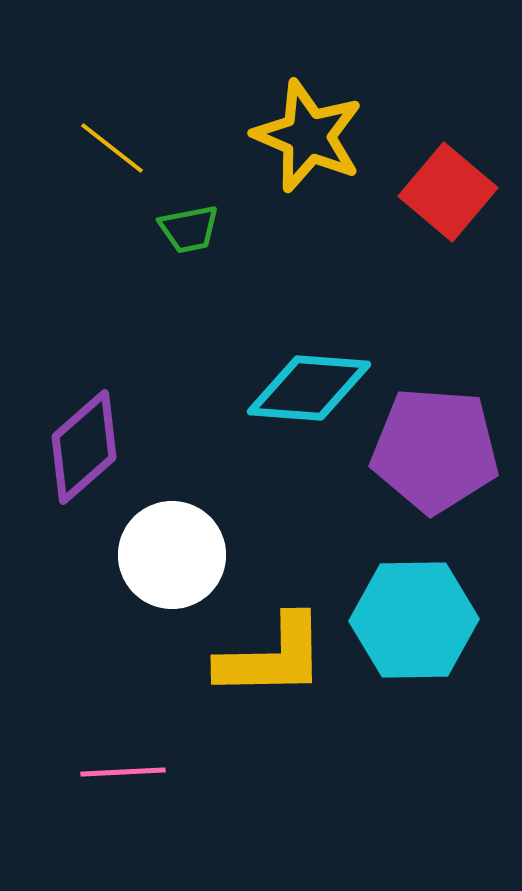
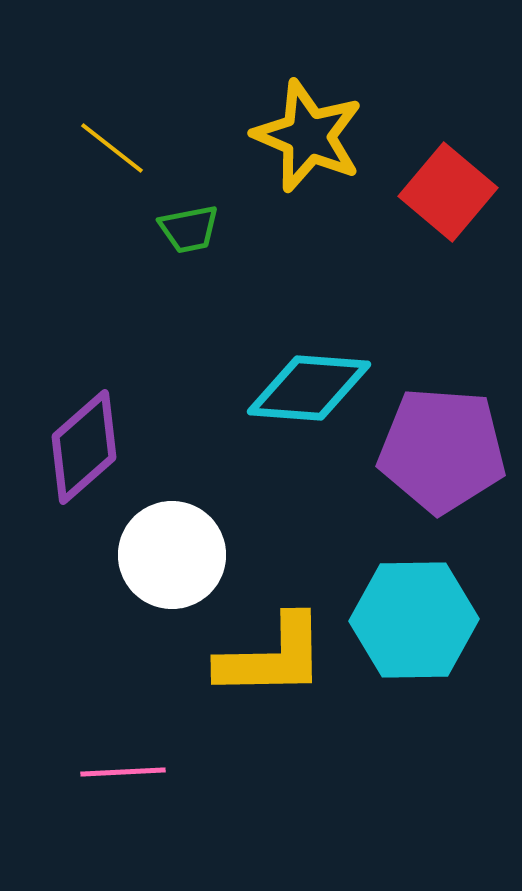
purple pentagon: moved 7 px right
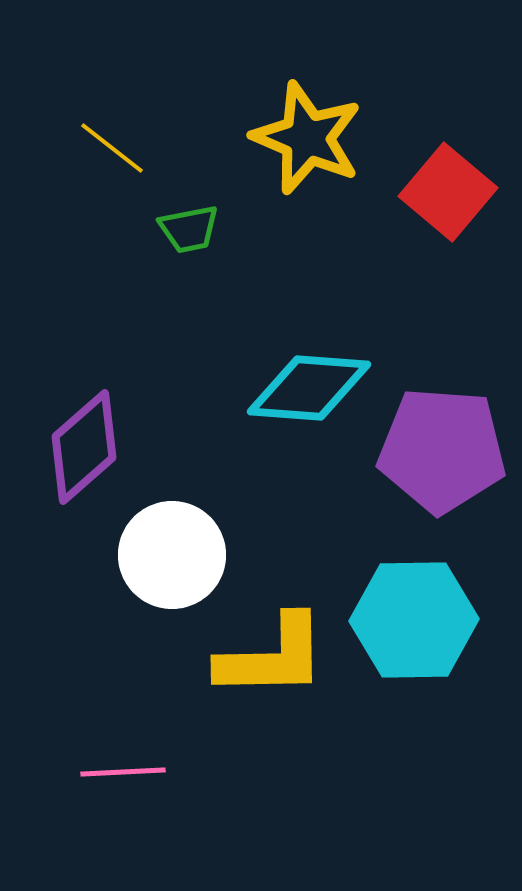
yellow star: moved 1 px left, 2 px down
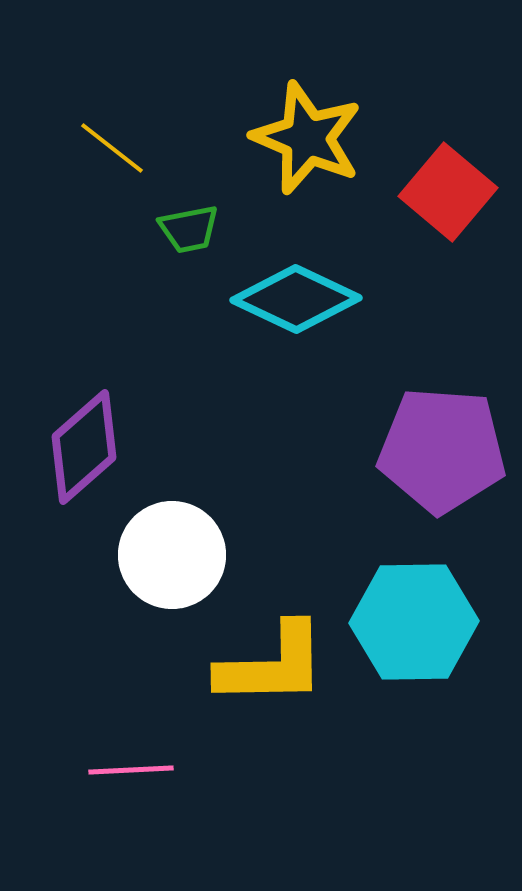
cyan diamond: moved 13 px left, 89 px up; rotated 21 degrees clockwise
cyan hexagon: moved 2 px down
yellow L-shape: moved 8 px down
pink line: moved 8 px right, 2 px up
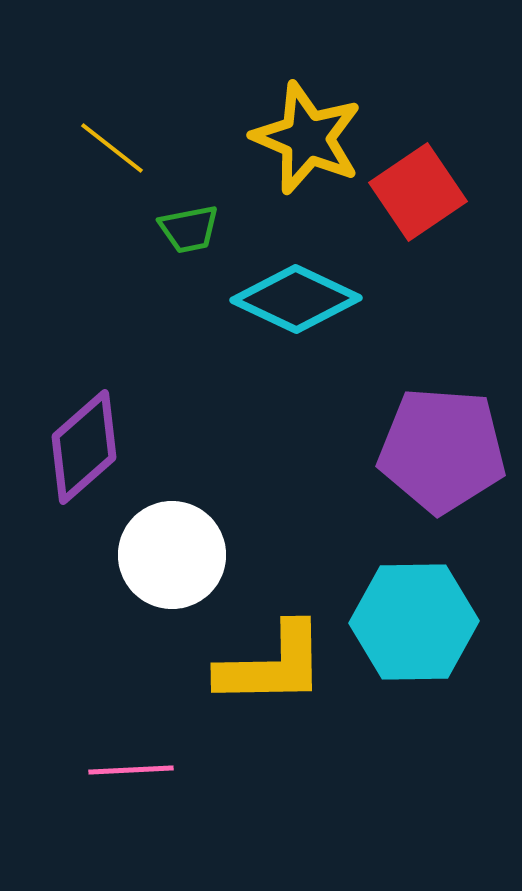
red square: moved 30 px left; rotated 16 degrees clockwise
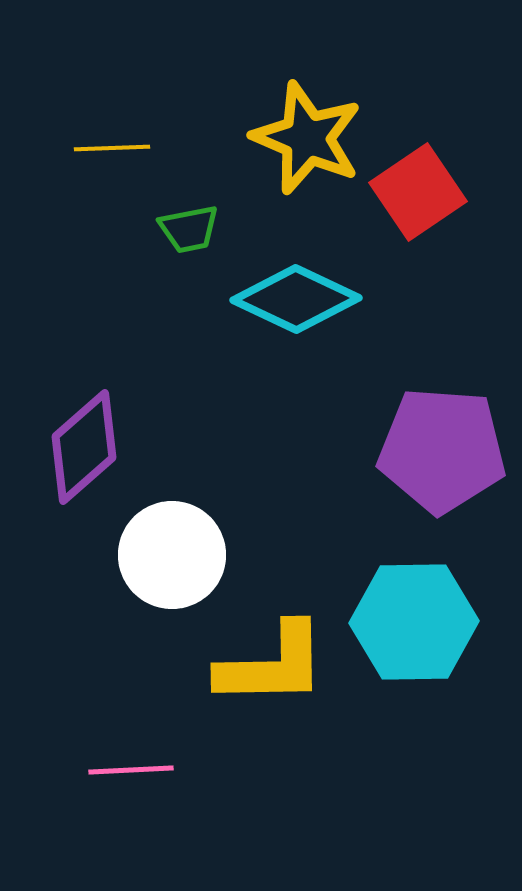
yellow line: rotated 40 degrees counterclockwise
